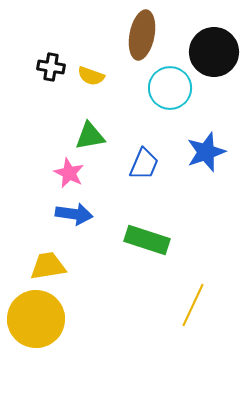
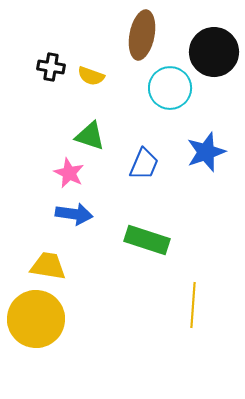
green triangle: rotated 28 degrees clockwise
yellow trapezoid: rotated 18 degrees clockwise
yellow line: rotated 21 degrees counterclockwise
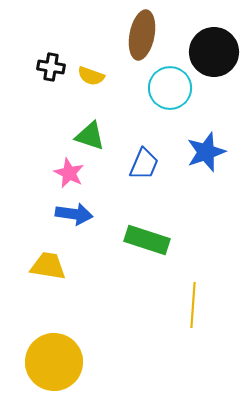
yellow circle: moved 18 px right, 43 px down
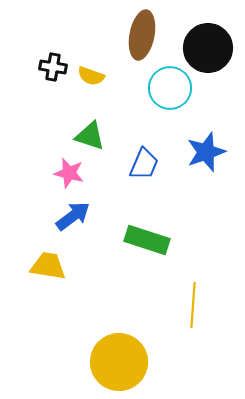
black circle: moved 6 px left, 4 px up
black cross: moved 2 px right
pink star: rotated 12 degrees counterclockwise
blue arrow: moved 1 px left, 2 px down; rotated 45 degrees counterclockwise
yellow circle: moved 65 px right
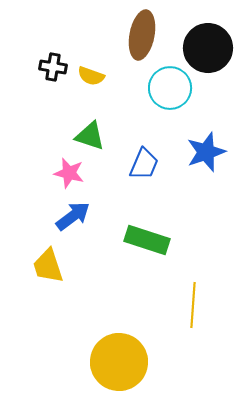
yellow trapezoid: rotated 117 degrees counterclockwise
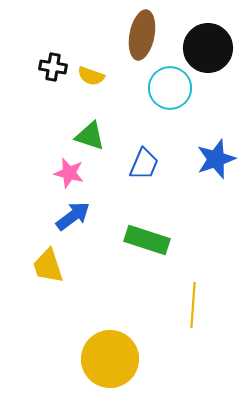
blue star: moved 10 px right, 7 px down
yellow circle: moved 9 px left, 3 px up
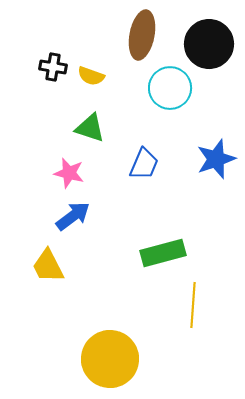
black circle: moved 1 px right, 4 px up
green triangle: moved 8 px up
green rectangle: moved 16 px right, 13 px down; rotated 33 degrees counterclockwise
yellow trapezoid: rotated 9 degrees counterclockwise
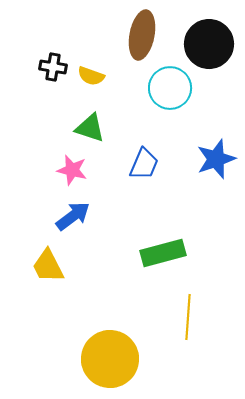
pink star: moved 3 px right, 3 px up
yellow line: moved 5 px left, 12 px down
